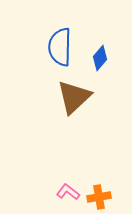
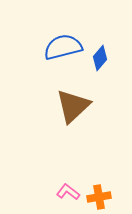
blue semicircle: moved 3 px right; rotated 75 degrees clockwise
brown triangle: moved 1 px left, 9 px down
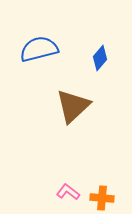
blue semicircle: moved 24 px left, 2 px down
orange cross: moved 3 px right, 1 px down; rotated 15 degrees clockwise
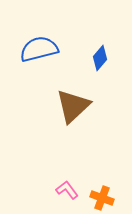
pink L-shape: moved 1 px left, 2 px up; rotated 15 degrees clockwise
orange cross: rotated 15 degrees clockwise
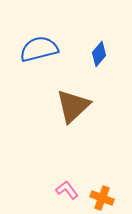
blue diamond: moved 1 px left, 4 px up
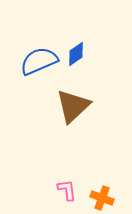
blue semicircle: moved 12 px down; rotated 9 degrees counterclockwise
blue diamond: moved 23 px left; rotated 15 degrees clockwise
pink L-shape: rotated 30 degrees clockwise
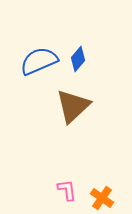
blue diamond: moved 2 px right, 5 px down; rotated 15 degrees counterclockwise
orange cross: rotated 15 degrees clockwise
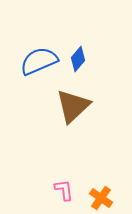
pink L-shape: moved 3 px left
orange cross: moved 1 px left
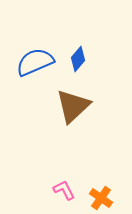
blue semicircle: moved 4 px left, 1 px down
pink L-shape: rotated 20 degrees counterclockwise
